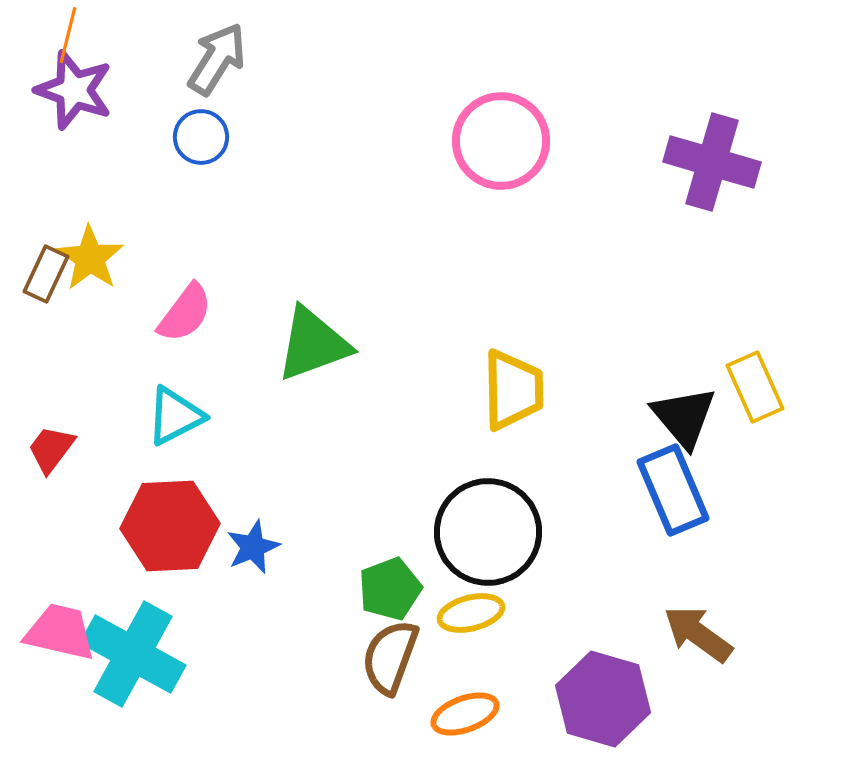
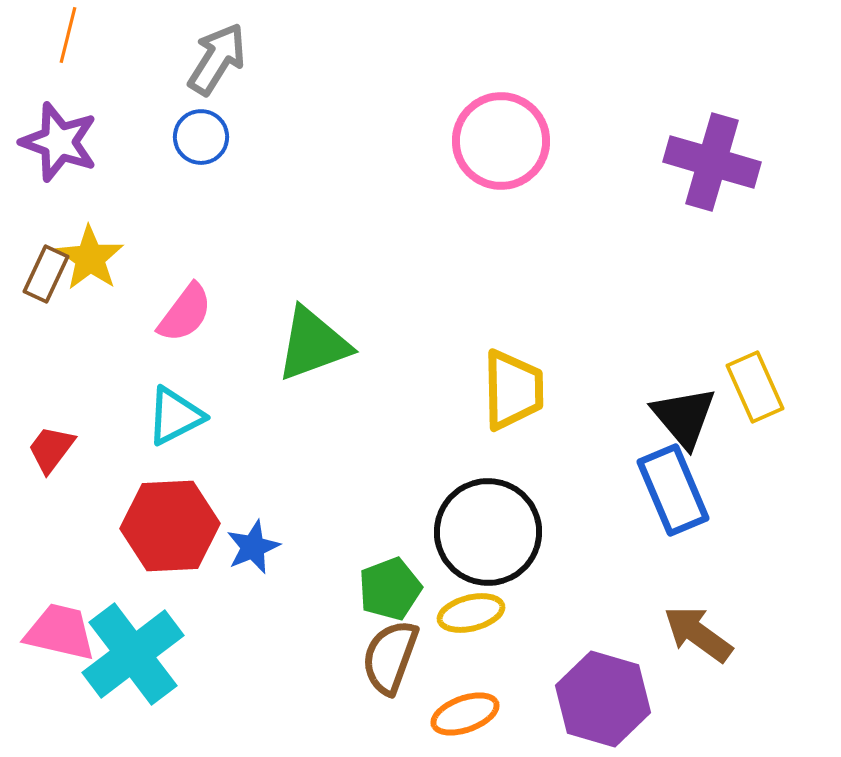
purple star: moved 15 px left, 52 px down
cyan cross: rotated 24 degrees clockwise
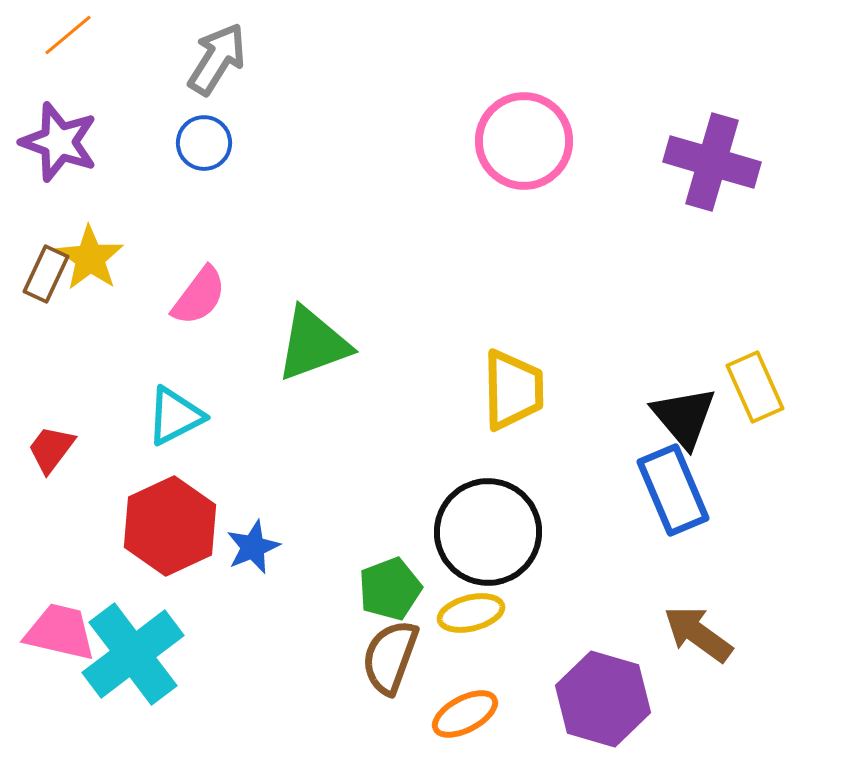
orange line: rotated 36 degrees clockwise
blue circle: moved 3 px right, 6 px down
pink circle: moved 23 px right
pink semicircle: moved 14 px right, 17 px up
red hexagon: rotated 22 degrees counterclockwise
orange ellipse: rotated 8 degrees counterclockwise
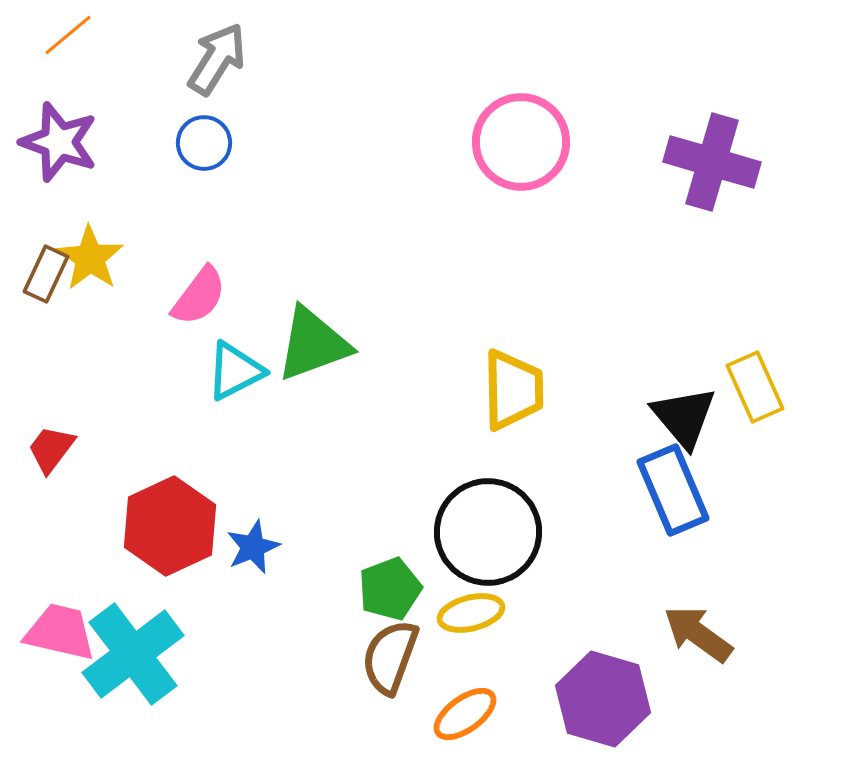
pink circle: moved 3 px left, 1 px down
cyan triangle: moved 60 px right, 45 px up
orange ellipse: rotated 8 degrees counterclockwise
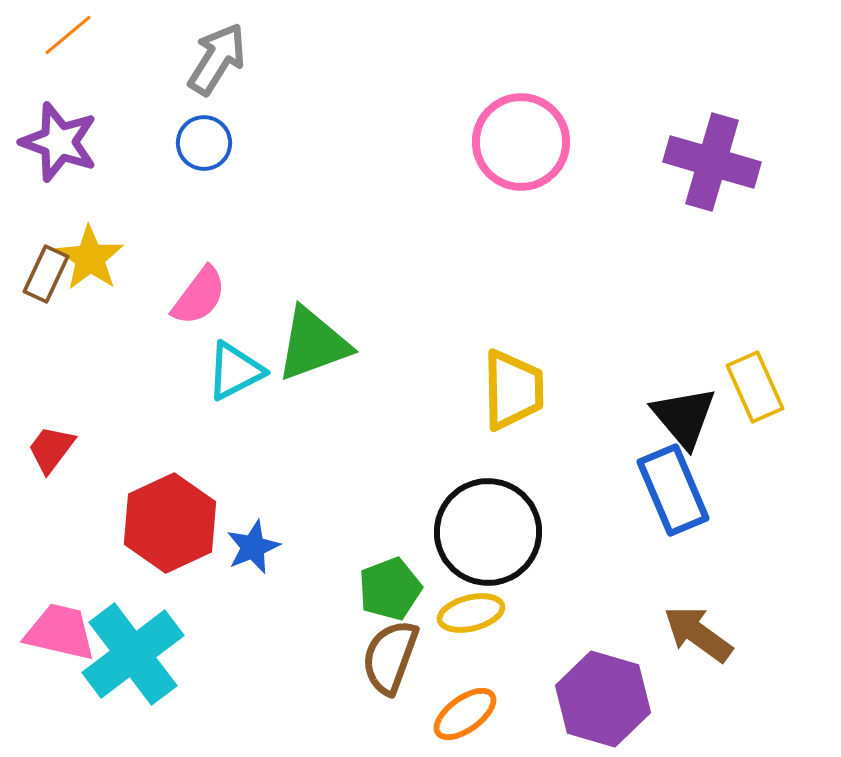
red hexagon: moved 3 px up
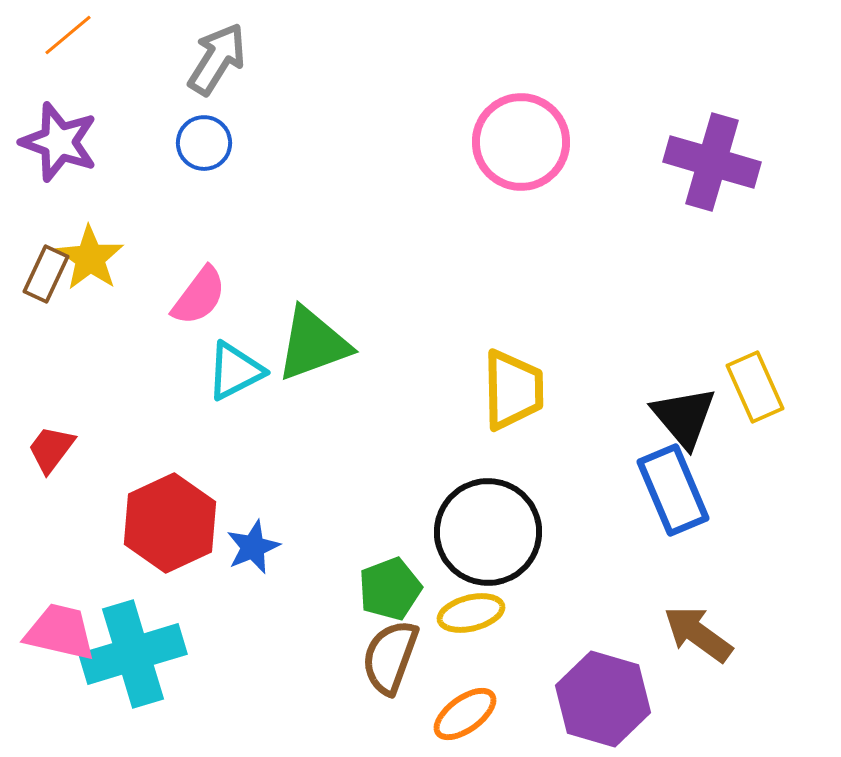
cyan cross: rotated 20 degrees clockwise
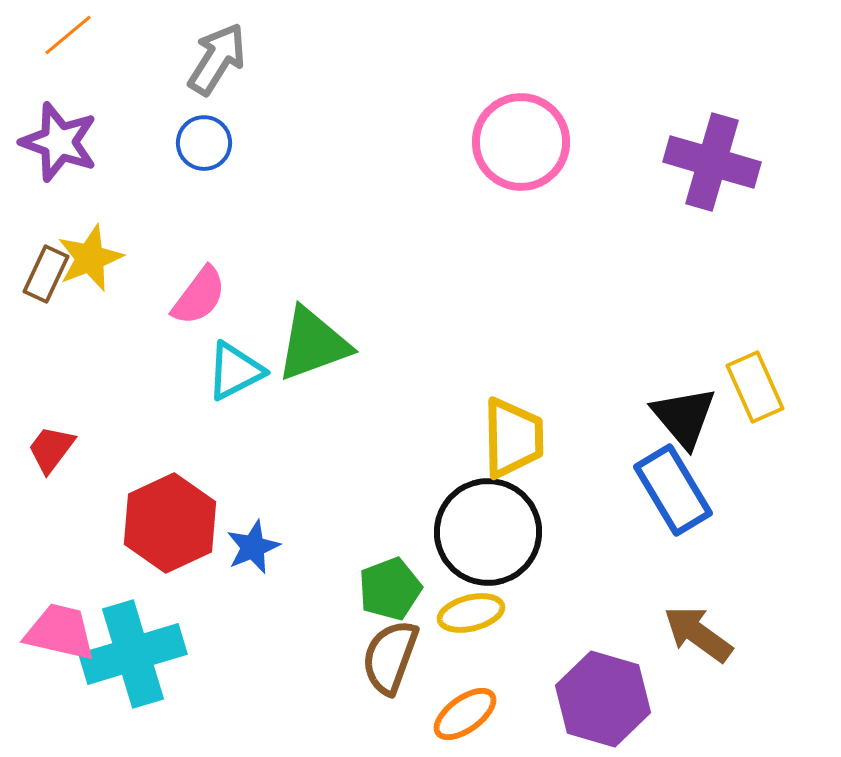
yellow star: rotated 16 degrees clockwise
yellow trapezoid: moved 48 px down
blue rectangle: rotated 8 degrees counterclockwise
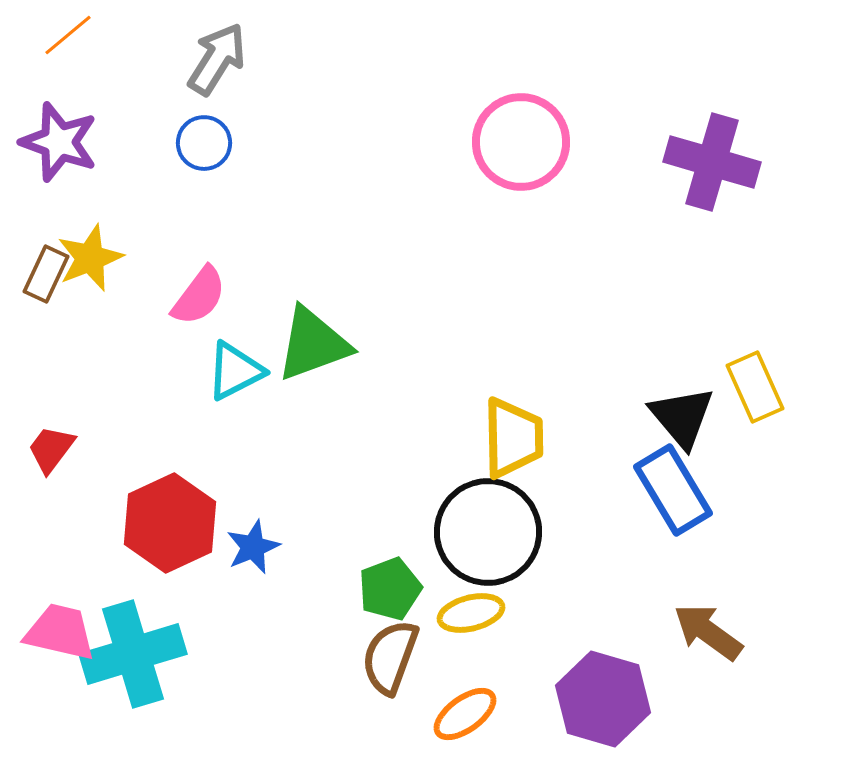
black triangle: moved 2 px left
brown arrow: moved 10 px right, 2 px up
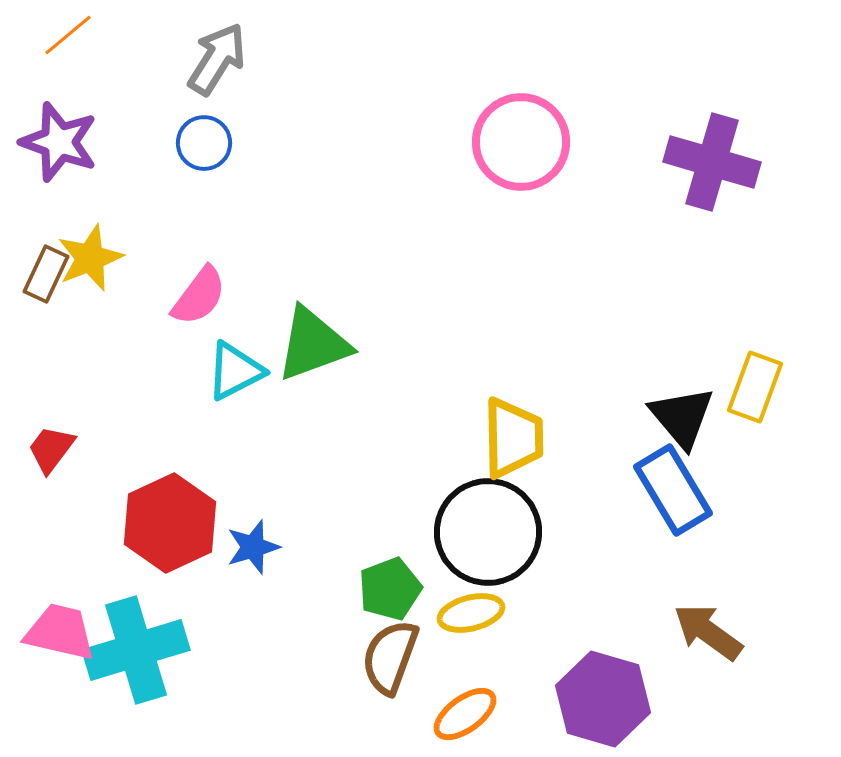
yellow rectangle: rotated 44 degrees clockwise
blue star: rotated 6 degrees clockwise
cyan cross: moved 3 px right, 4 px up
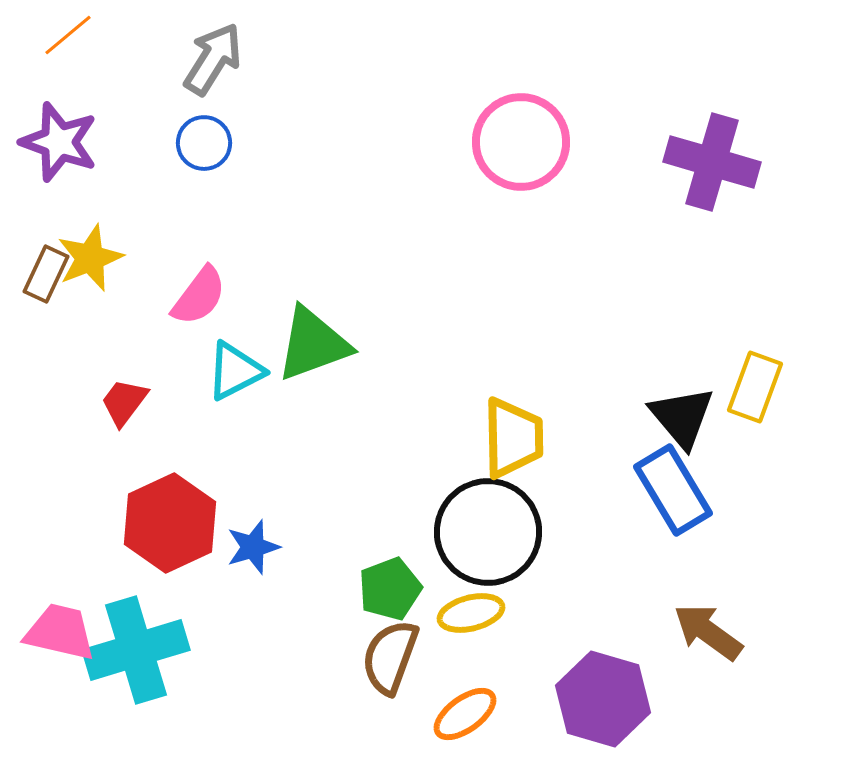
gray arrow: moved 4 px left
red trapezoid: moved 73 px right, 47 px up
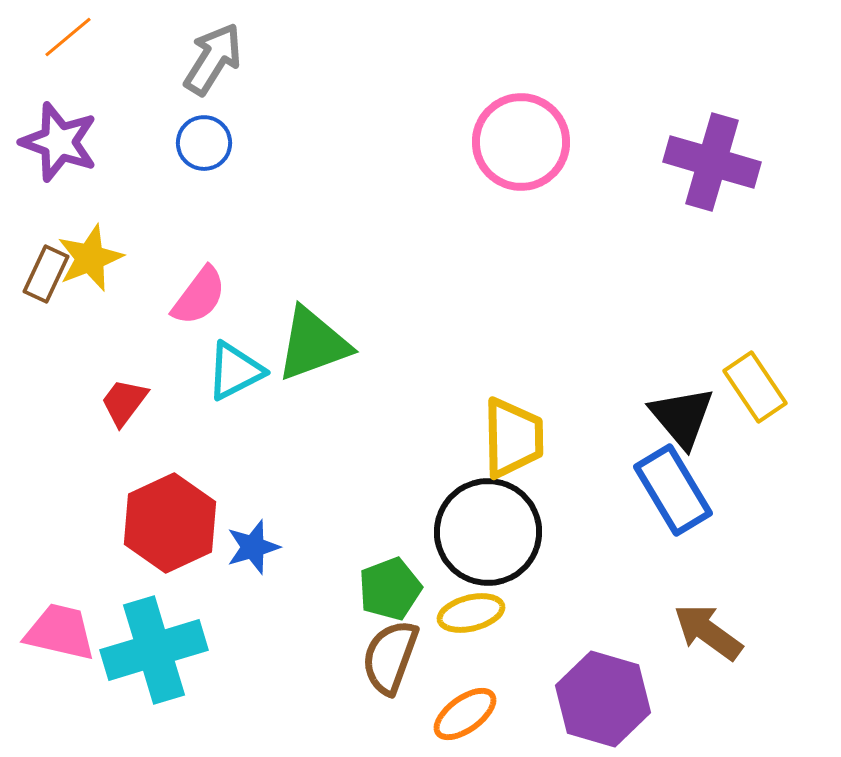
orange line: moved 2 px down
yellow rectangle: rotated 54 degrees counterclockwise
cyan cross: moved 18 px right
